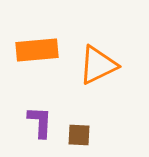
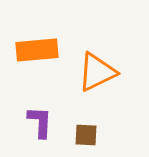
orange triangle: moved 1 px left, 7 px down
brown square: moved 7 px right
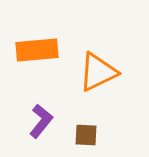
orange triangle: moved 1 px right
purple L-shape: moved 1 px right, 1 px up; rotated 36 degrees clockwise
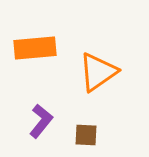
orange rectangle: moved 2 px left, 2 px up
orange triangle: rotated 9 degrees counterclockwise
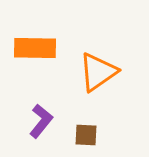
orange rectangle: rotated 6 degrees clockwise
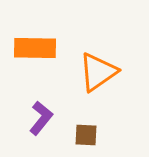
purple L-shape: moved 3 px up
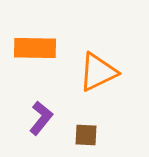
orange triangle: rotated 9 degrees clockwise
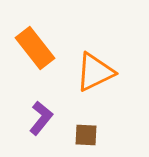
orange rectangle: rotated 51 degrees clockwise
orange triangle: moved 3 px left
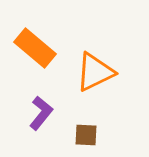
orange rectangle: rotated 12 degrees counterclockwise
purple L-shape: moved 5 px up
